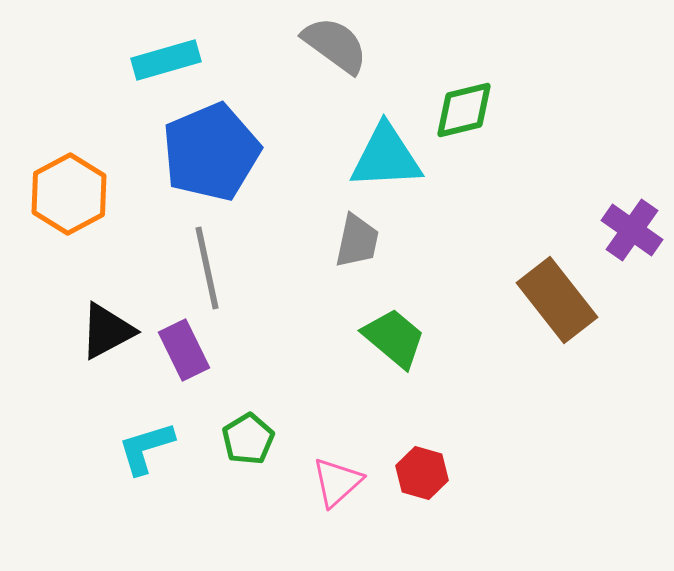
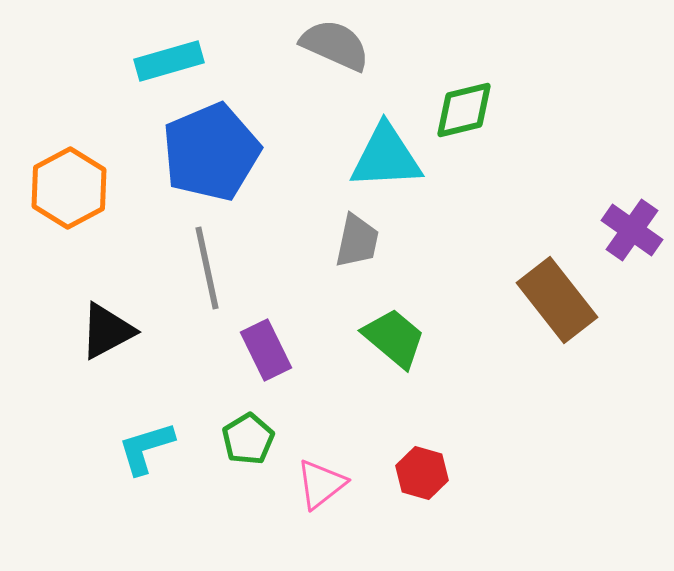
gray semicircle: rotated 12 degrees counterclockwise
cyan rectangle: moved 3 px right, 1 px down
orange hexagon: moved 6 px up
purple rectangle: moved 82 px right
pink triangle: moved 16 px left, 2 px down; rotated 4 degrees clockwise
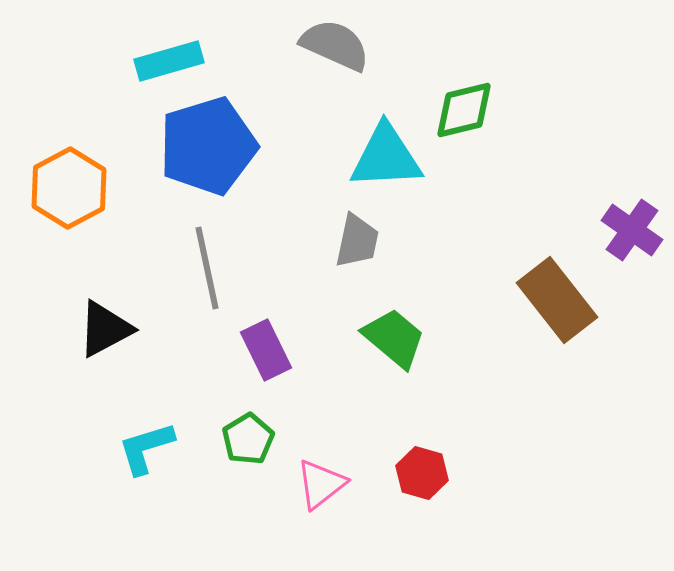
blue pentagon: moved 3 px left, 6 px up; rotated 6 degrees clockwise
black triangle: moved 2 px left, 2 px up
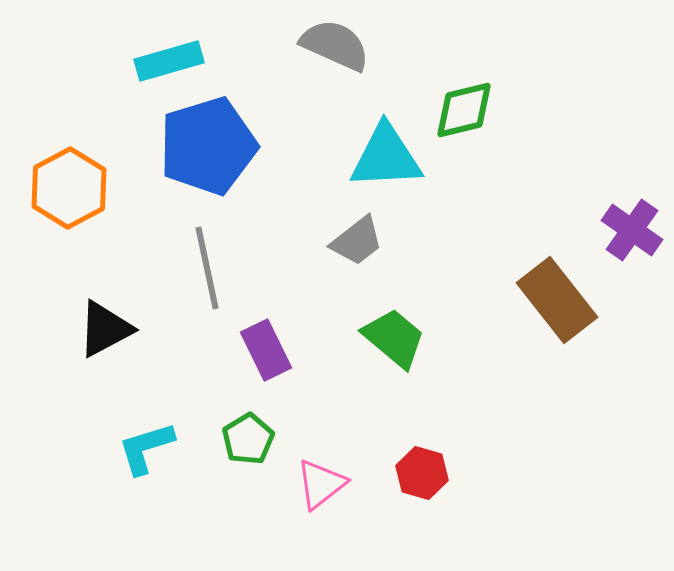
gray trapezoid: rotated 40 degrees clockwise
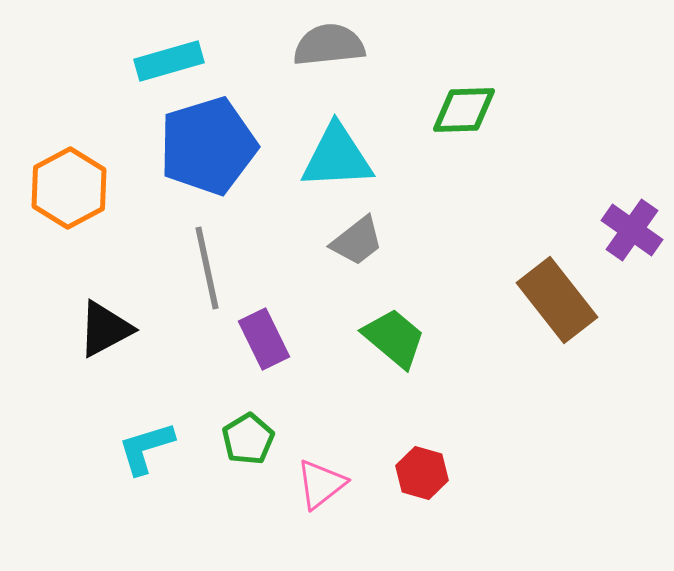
gray semicircle: moved 6 px left; rotated 30 degrees counterclockwise
green diamond: rotated 12 degrees clockwise
cyan triangle: moved 49 px left
purple rectangle: moved 2 px left, 11 px up
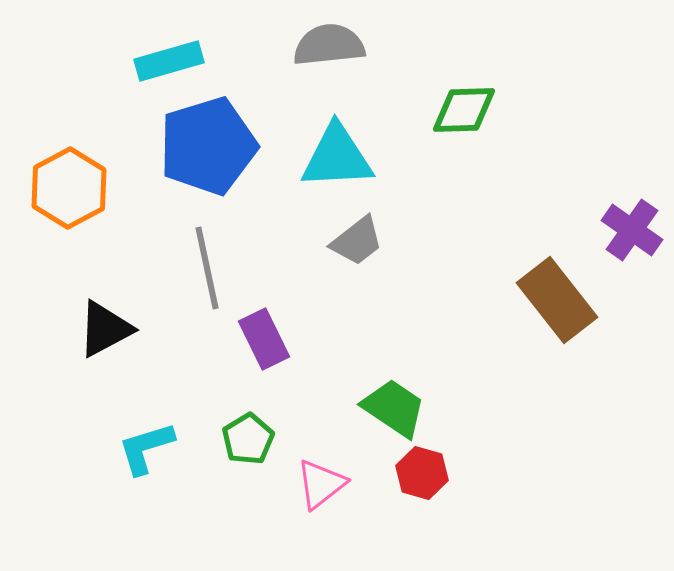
green trapezoid: moved 70 px down; rotated 6 degrees counterclockwise
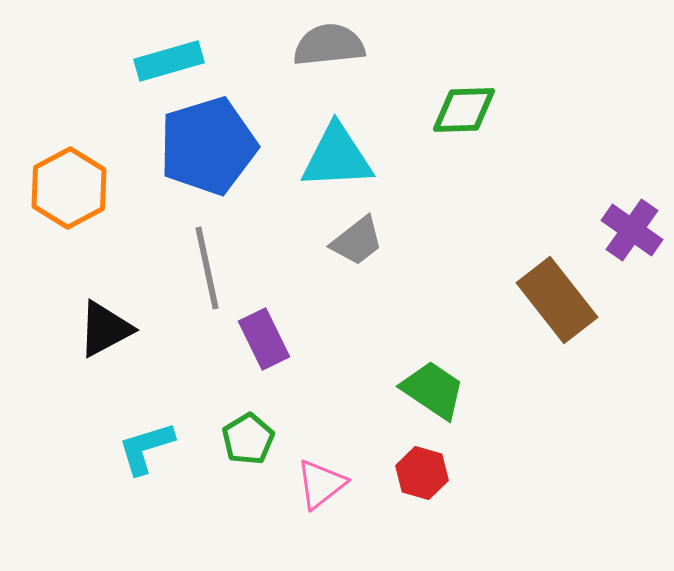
green trapezoid: moved 39 px right, 18 px up
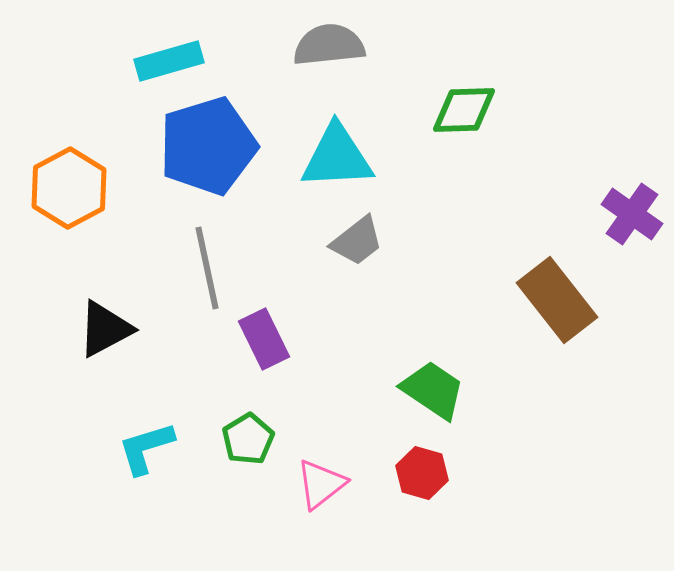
purple cross: moved 16 px up
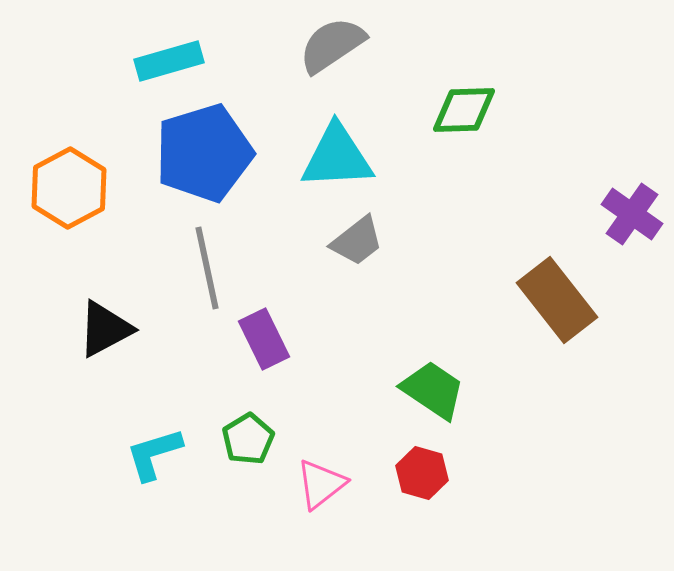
gray semicircle: moved 3 px right; rotated 28 degrees counterclockwise
blue pentagon: moved 4 px left, 7 px down
cyan L-shape: moved 8 px right, 6 px down
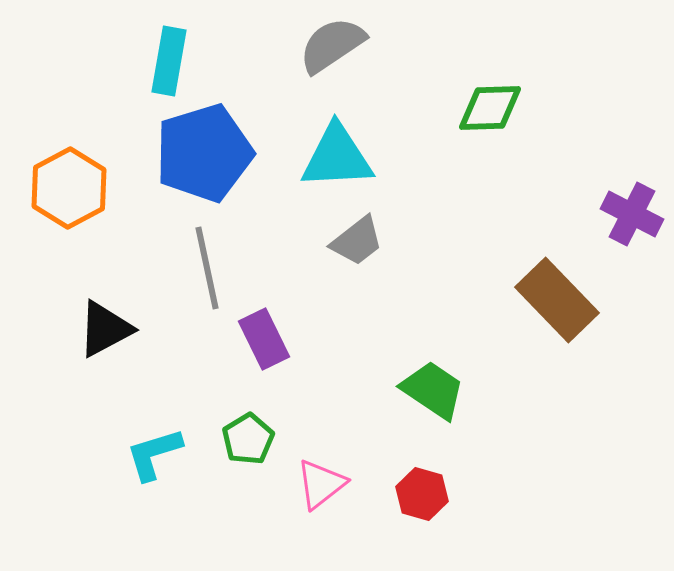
cyan rectangle: rotated 64 degrees counterclockwise
green diamond: moved 26 px right, 2 px up
purple cross: rotated 8 degrees counterclockwise
brown rectangle: rotated 6 degrees counterclockwise
red hexagon: moved 21 px down
